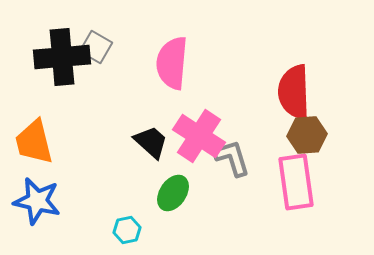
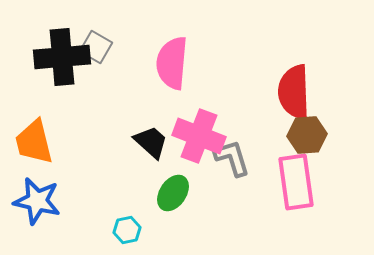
pink cross: rotated 12 degrees counterclockwise
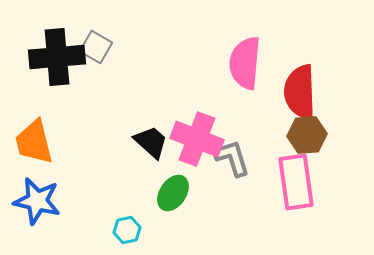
black cross: moved 5 px left
pink semicircle: moved 73 px right
red semicircle: moved 6 px right
pink cross: moved 2 px left, 3 px down
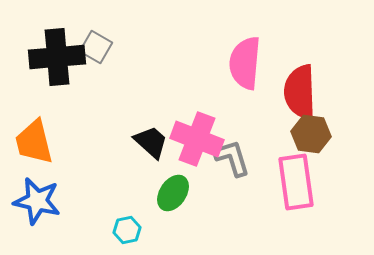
brown hexagon: moved 4 px right, 1 px up; rotated 12 degrees clockwise
